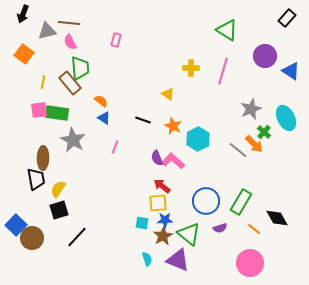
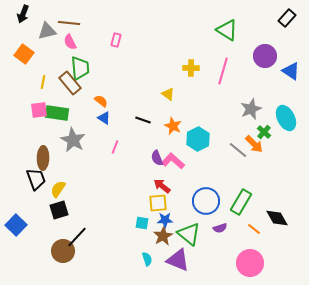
black trapezoid at (36, 179): rotated 10 degrees counterclockwise
brown circle at (32, 238): moved 31 px right, 13 px down
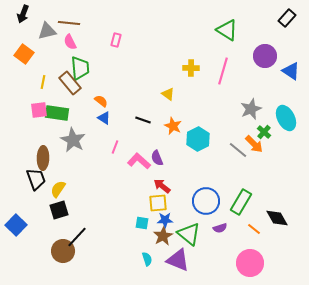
pink L-shape at (173, 161): moved 34 px left
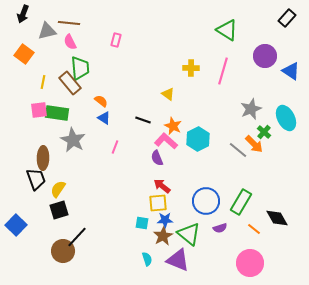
pink L-shape at (139, 161): moved 27 px right, 20 px up
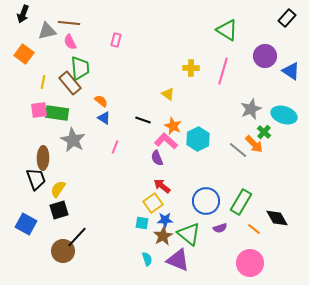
cyan ellipse at (286, 118): moved 2 px left, 3 px up; rotated 45 degrees counterclockwise
yellow square at (158, 203): moved 5 px left; rotated 30 degrees counterclockwise
blue square at (16, 225): moved 10 px right, 1 px up; rotated 15 degrees counterclockwise
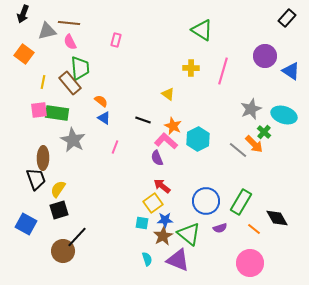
green triangle at (227, 30): moved 25 px left
